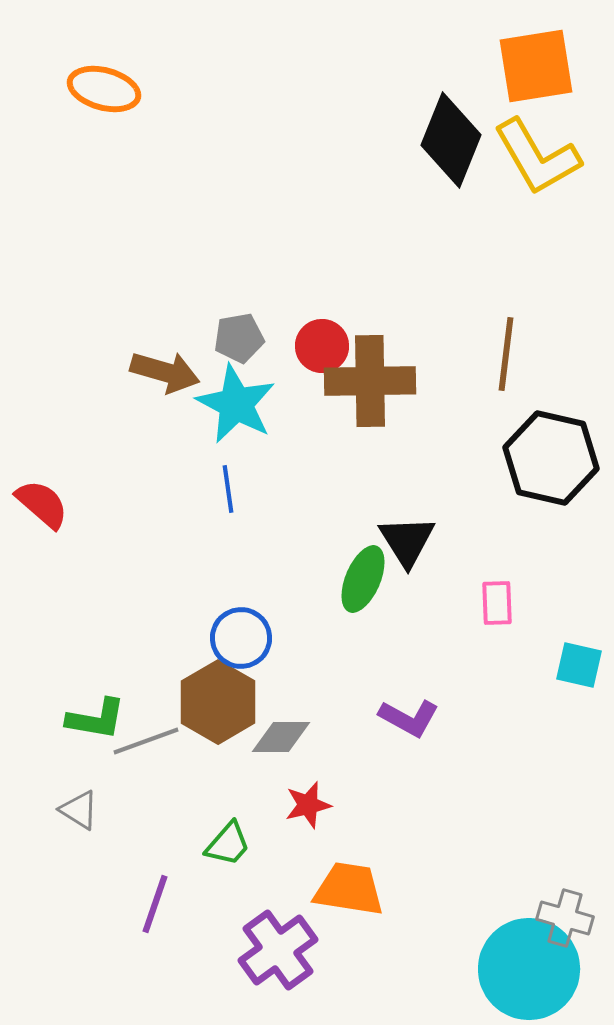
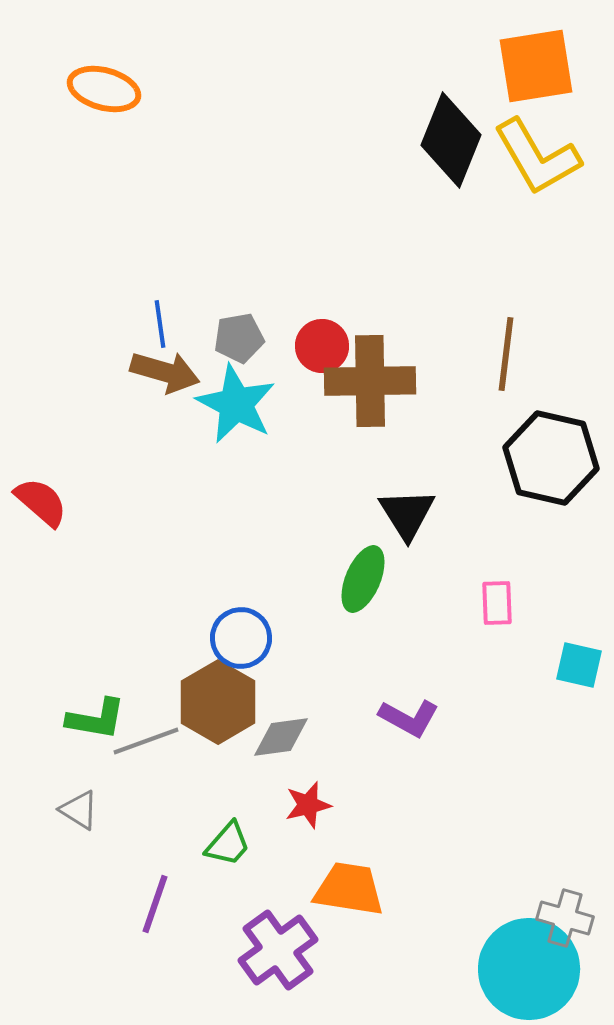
blue line: moved 68 px left, 165 px up
red semicircle: moved 1 px left, 2 px up
black triangle: moved 27 px up
gray diamond: rotated 8 degrees counterclockwise
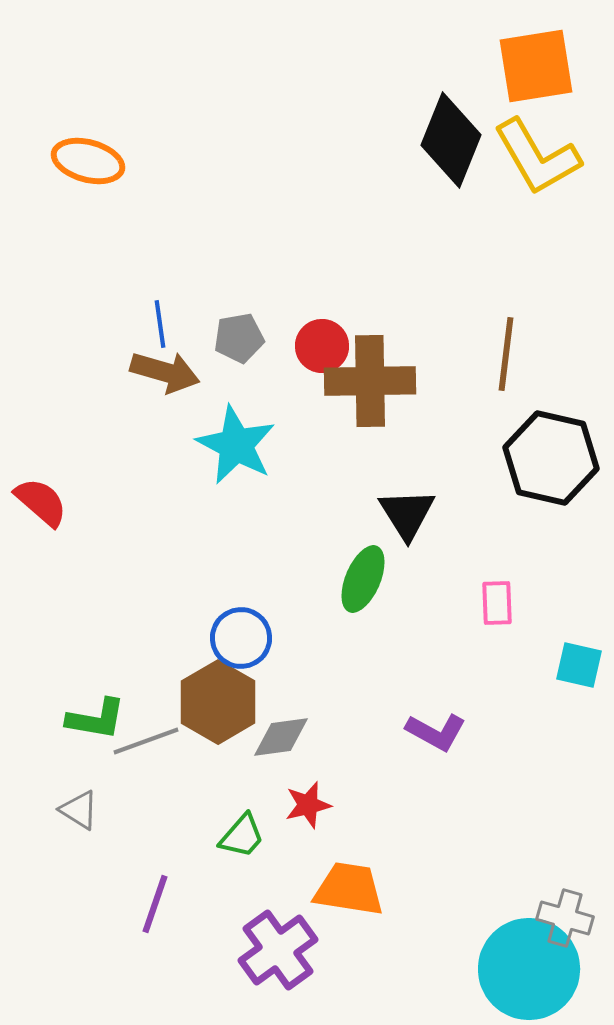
orange ellipse: moved 16 px left, 72 px down
cyan star: moved 41 px down
purple L-shape: moved 27 px right, 14 px down
green trapezoid: moved 14 px right, 8 px up
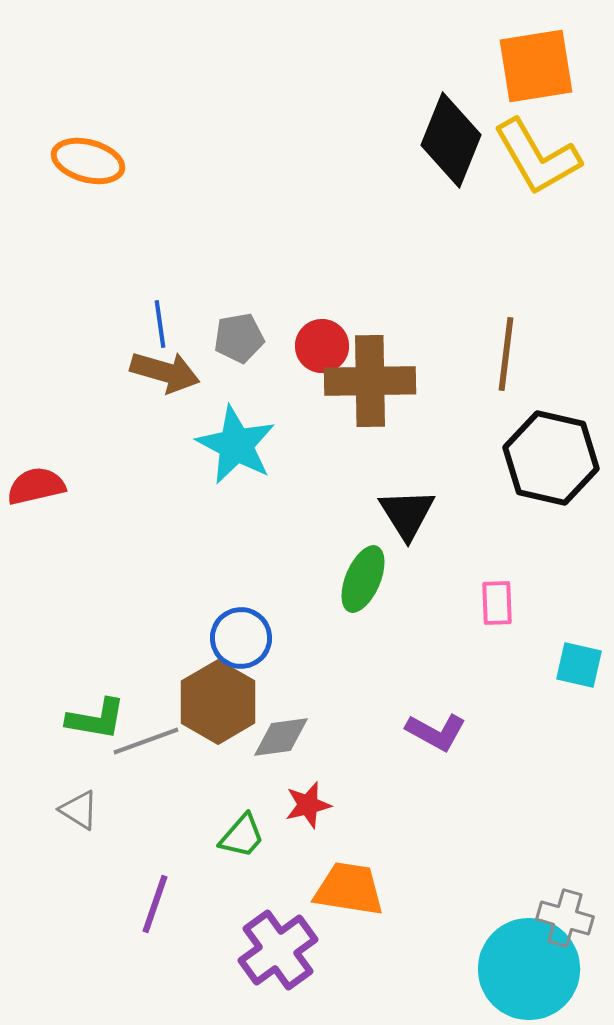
red semicircle: moved 5 px left, 16 px up; rotated 54 degrees counterclockwise
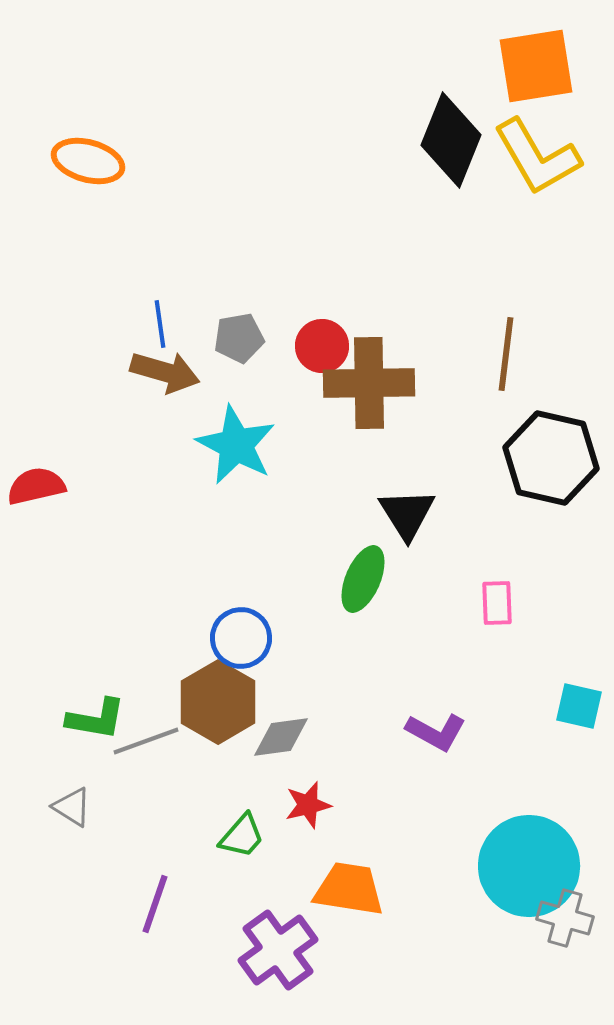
brown cross: moved 1 px left, 2 px down
cyan square: moved 41 px down
gray triangle: moved 7 px left, 3 px up
cyan circle: moved 103 px up
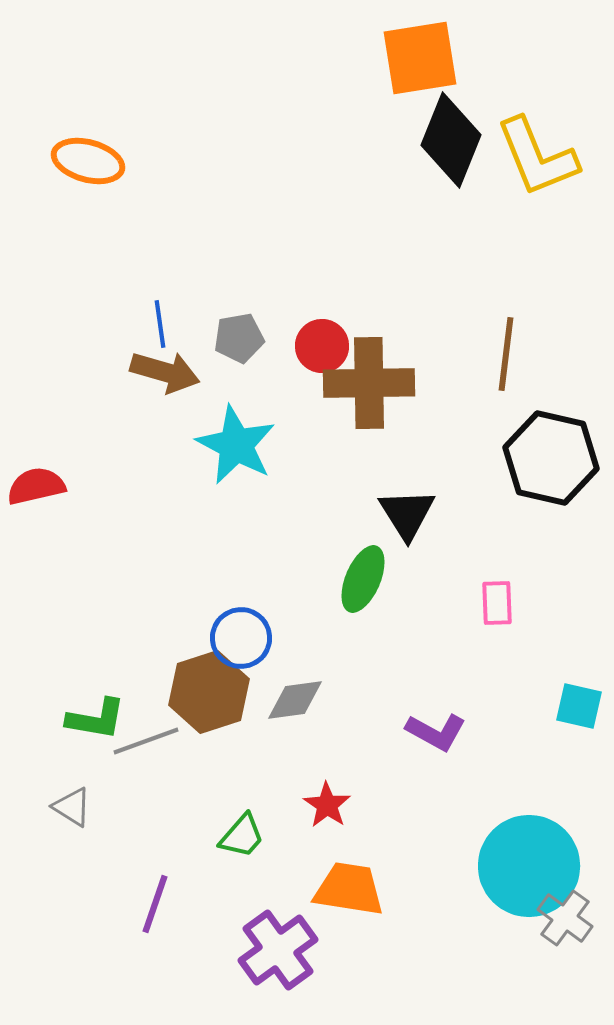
orange square: moved 116 px left, 8 px up
yellow L-shape: rotated 8 degrees clockwise
brown hexagon: moved 9 px left, 10 px up; rotated 12 degrees clockwise
gray diamond: moved 14 px right, 37 px up
red star: moved 19 px right; rotated 24 degrees counterclockwise
gray cross: rotated 20 degrees clockwise
